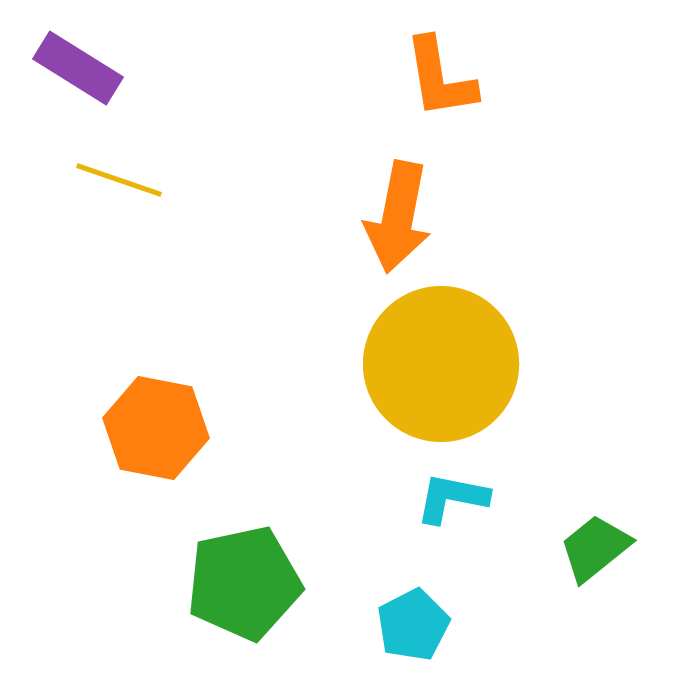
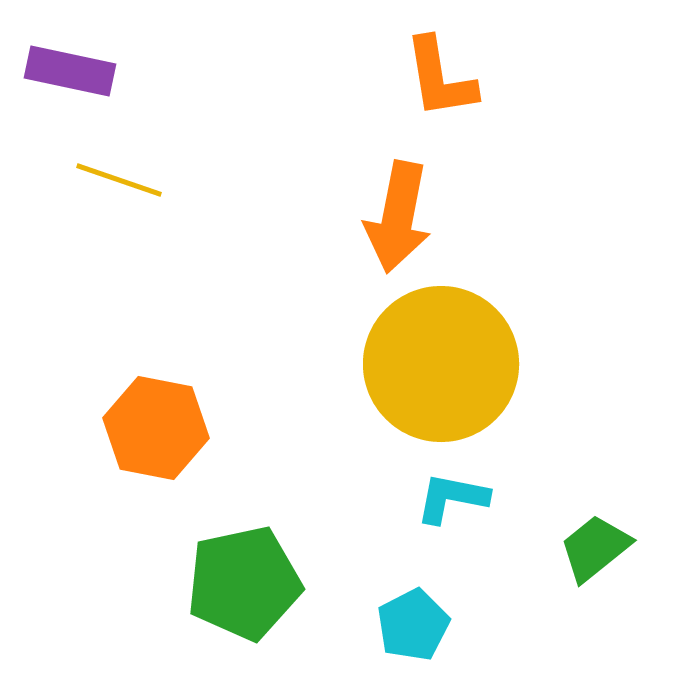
purple rectangle: moved 8 px left, 3 px down; rotated 20 degrees counterclockwise
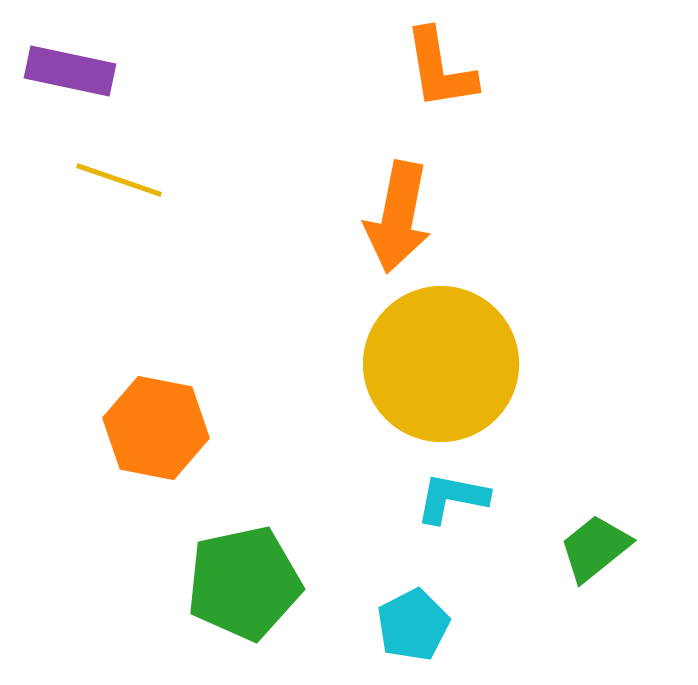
orange L-shape: moved 9 px up
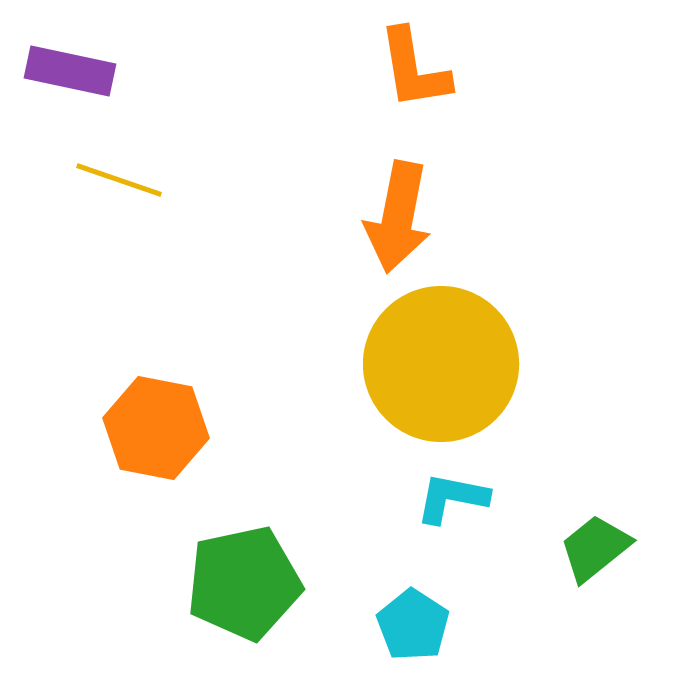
orange L-shape: moved 26 px left
cyan pentagon: rotated 12 degrees counterclockwise
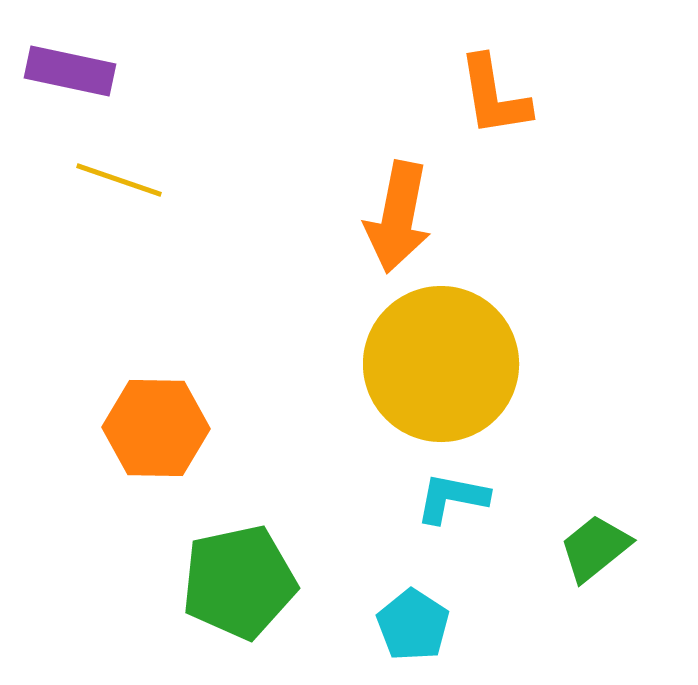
orange L-shape: moved 80 px right, 27 px down
orange hexagon: rotated 10 degrees counterclockwise
green pentagon: moved 5 px left, 1 px up
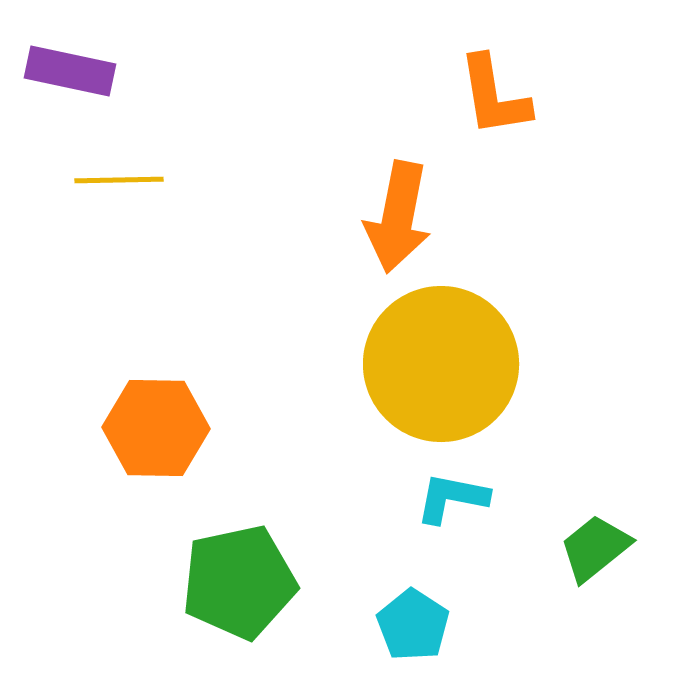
yellow line: rotated 20 degrees counterclockwise
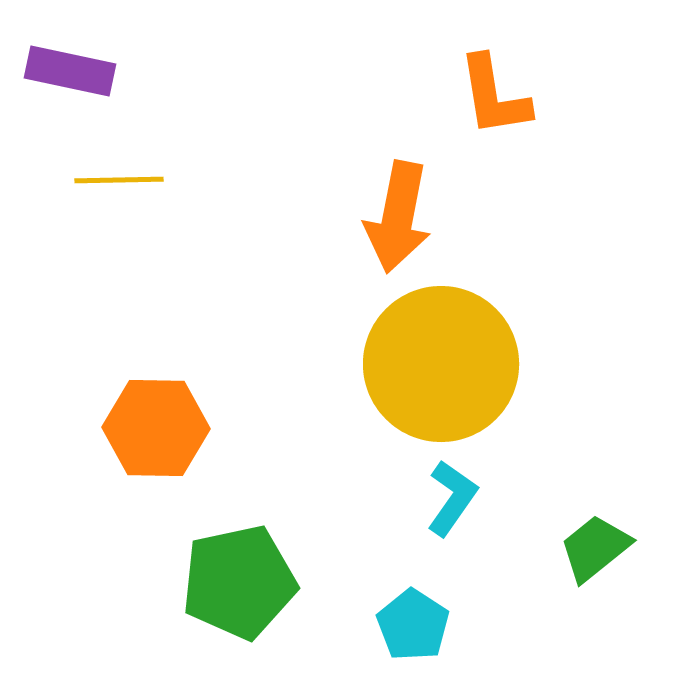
cyan L-shape: rotated 114 degrees clockwise
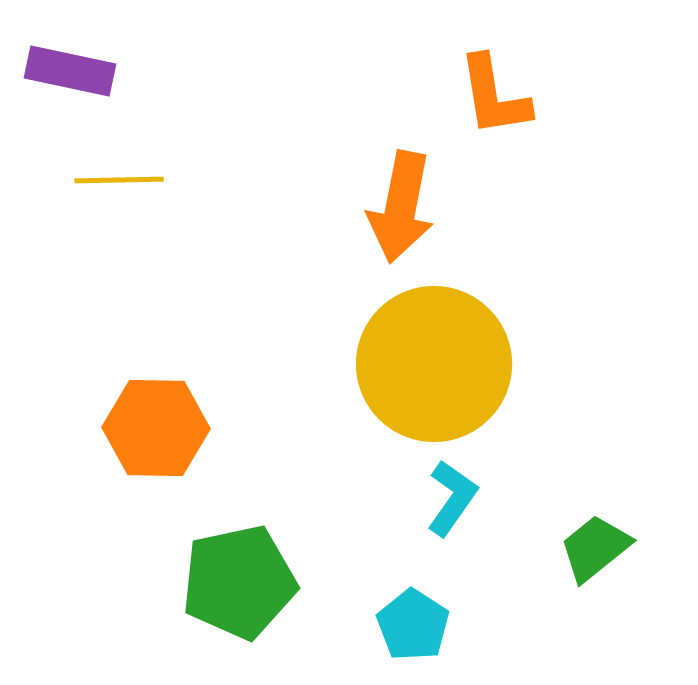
orange arrow: moved 3 px right, 10 px up
yellow circle: moved 7 px left
